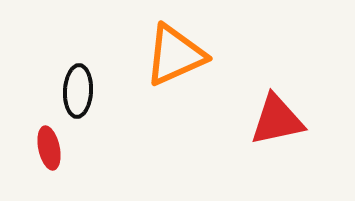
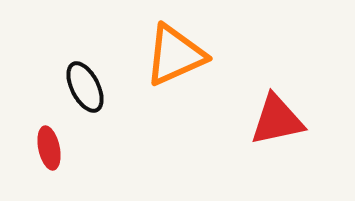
black ellipse: moved 7 px right, 4 px up; rotated 30 degrees counterclockwise
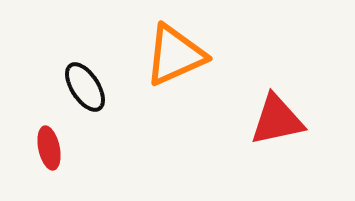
black ellipse: rotated 6 degrees counterclockwise
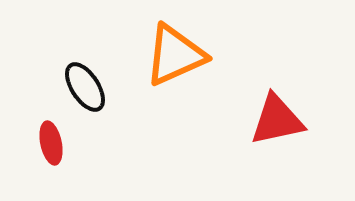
red ellipse: moved 2 px right, 5 px up
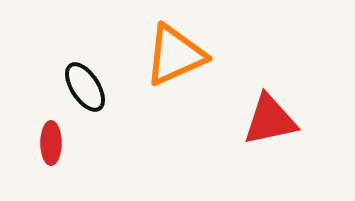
red triangle: moved 7 px left
red ellipse: rotated 12 degrees clockwise
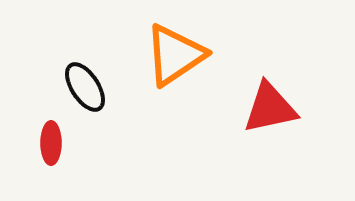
orange triangle: rotated 10 degrees counterclockwise
red triangle: moved 12 px up
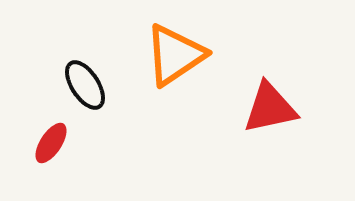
black ellipse: moved 2 px up
red ellipse: rotated 33 degrees clockwise
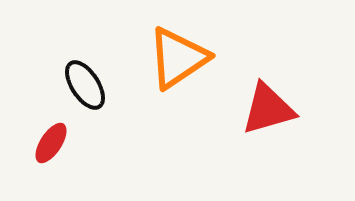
orange triangle: moved 3 px right, 3 px down
red triangle: moved 2 px left, 1 px down; rotated 4 degrees counterclockwise
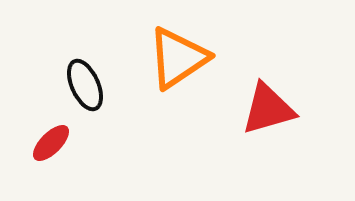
black ellipse: rotated 9 degrees clockwise
red ellipse: rotated 12 degrees clockwise
